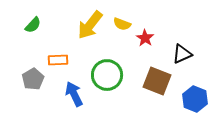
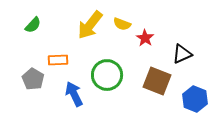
gray pentagon: rotated 10 degrees counterclockwise
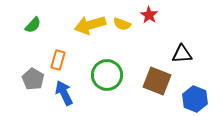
yellow arrow: rotated 36 degrees clockwise
red star: moved 4 px right, 23 px up
black triangle: rotated 20 degrees clockwise
orange rectangle: rotated 72 degrees counterclockwise
blue arrow: moved 10 px left, 1 px up
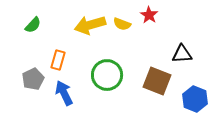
gray pentagon: rotated 15 degrees clockwise
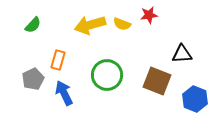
red star: rotated 30 degrees clockwise
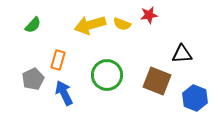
blue hexagon: moved 1 px up
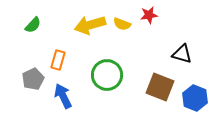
black triangle: rotated 20 degrees clockwise
brown square: moved 3 px right, 6 px down
blue arrow: moved 1 px left, 3 px down
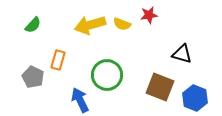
gray pentagon: moved 2 px up; rotated 20 degrees counterclockwise
blue arrow: moved 17 px right, 4 px down
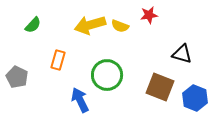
yellow semicircle: moved 2 px left, 2 px down
gray pentagon: moved 16 px left
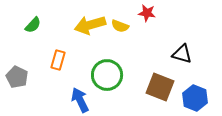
red star: moved 2 px left, 2 px up; rotated 18 degrees clockwise
